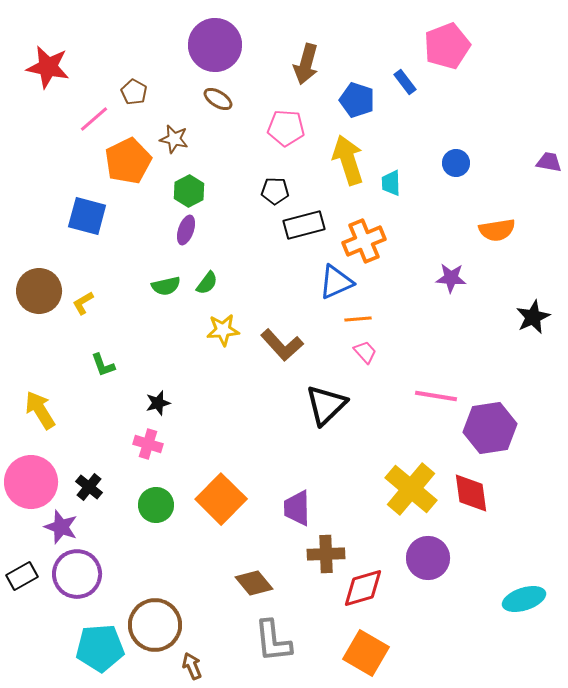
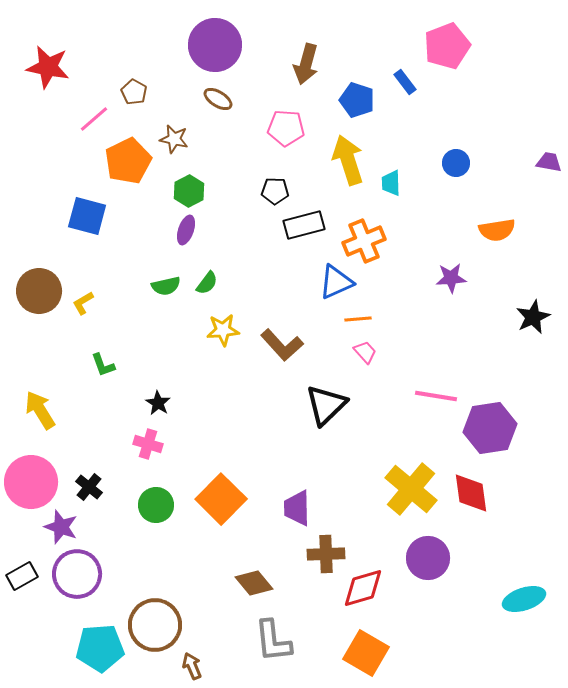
purple star at (451, 278): rotated 8 degrees counterclockwise
black star at (158, 403): rotated 25 degrees counterclockwise
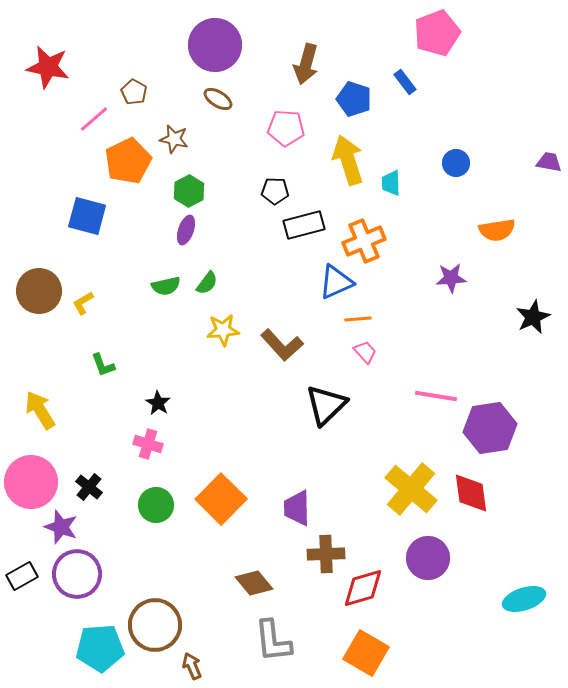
pink pentagon at (447, 46): moved 10 px left, 13 px up
blue pentagon at (357, 100): moved 3 px left, 1 px up
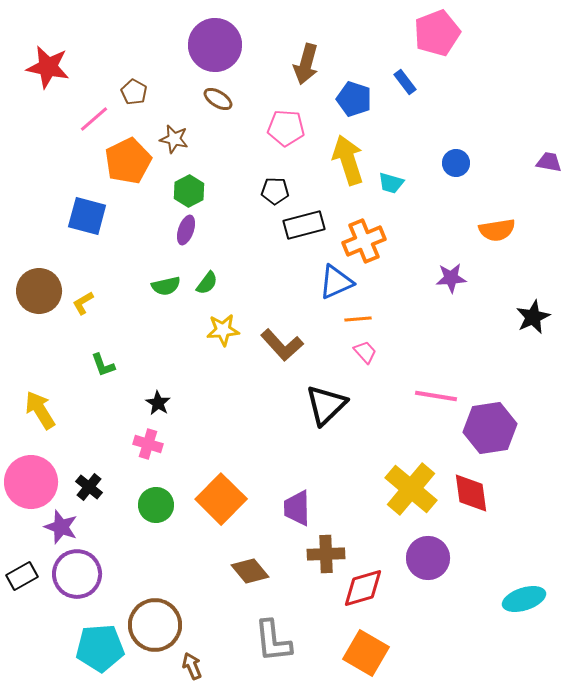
cyan trapezoid at (391, 183): rotated 72 degrees counterclockwise
brown diamond at (254, 583): moved 4 px left, 12 px up
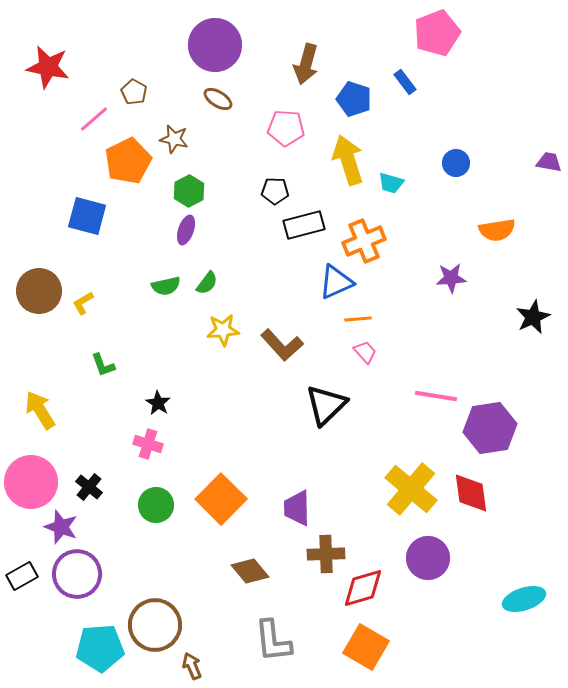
orange square at (366, 653): moved 6 px up
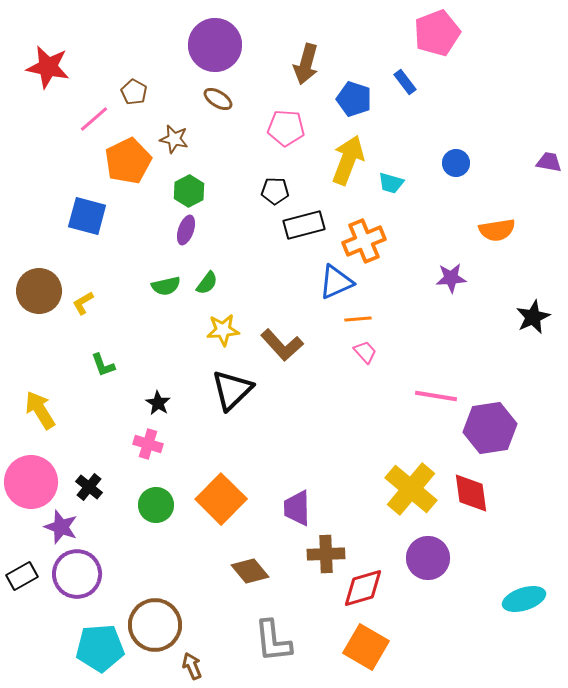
yellow arrow at (348, 160): rotated 39 degrees clockwise
black triangle at (326, 405): moved 94 px left, 15 px up
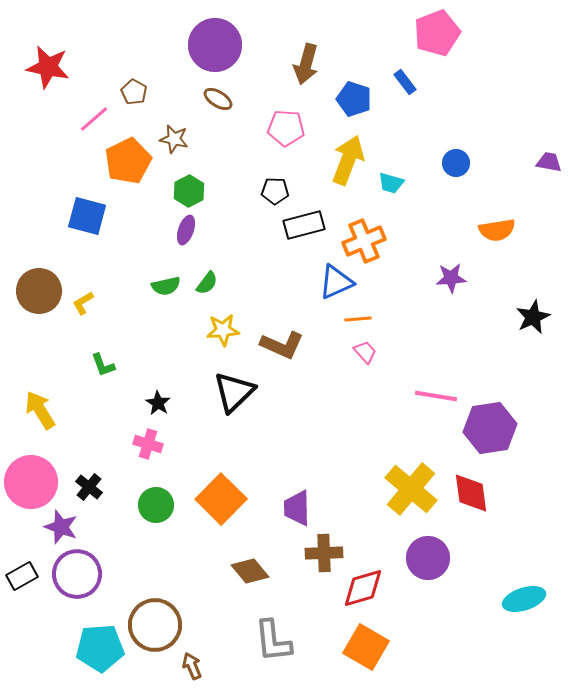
brown L-shape at (282, 345): rotated 24 degrees counterclockwise
black triangle at (232, 390): moved 2 px right, 2 px down
brown cross at (326, 554): moved 2 px left, 1 px up
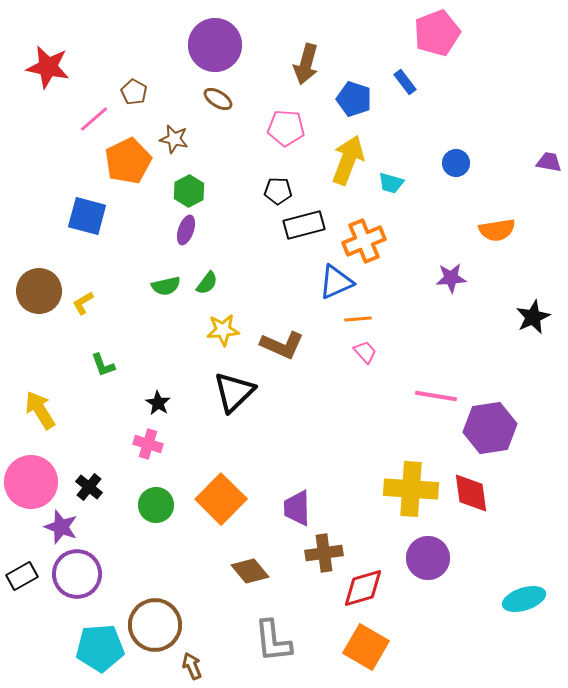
black pentagon at (275, 191): moved 3 px right
yellow cross at (411, 489): rotated 36 degrees counterclockwise
brown cross at (324, 553): rotated 6 degrees counterclockwise
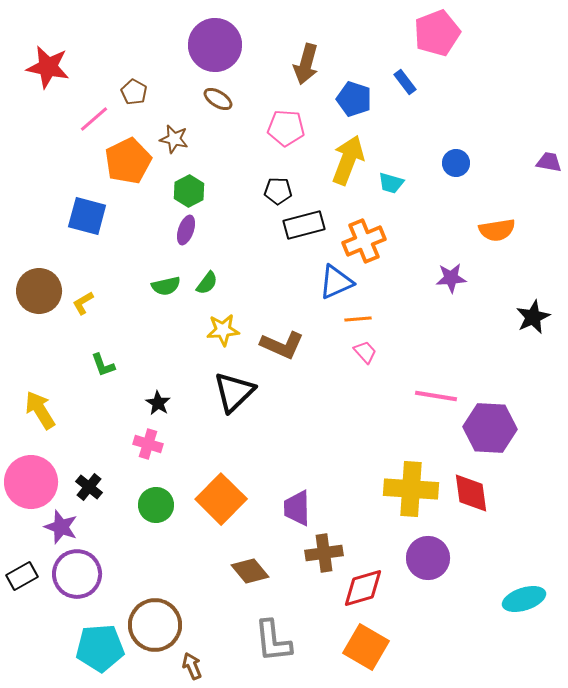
purple hexagon at (490, 428): rotated 12 degrees clockwise
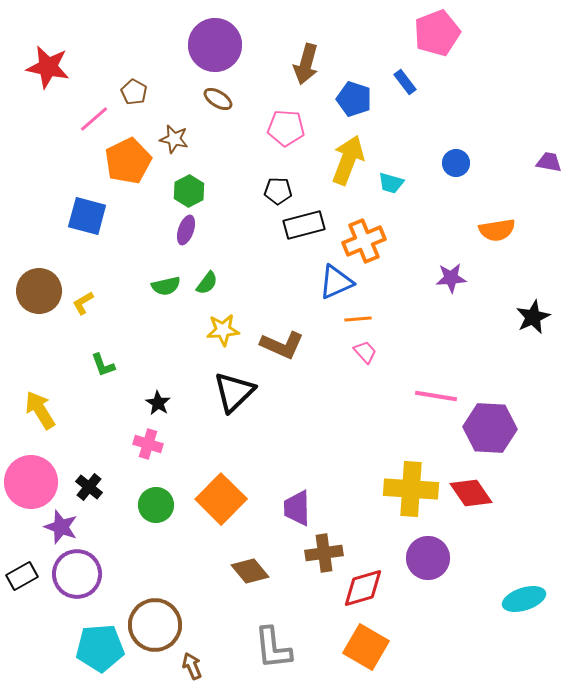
red diamond at (471, 493): rotated 27 degrees counterclockwise
gray L-shape at (273, 641): moved 7 px down
